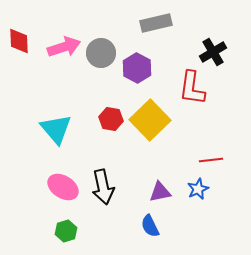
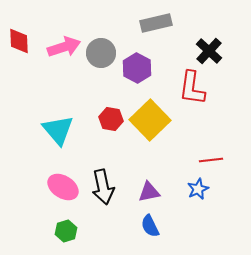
black cross: moved 4 px left, 1 px up; rotated 16 degrees counterclockwise
cyan triangle: moved 2 px right, 1 px down
purple triangle: moved 11 px left
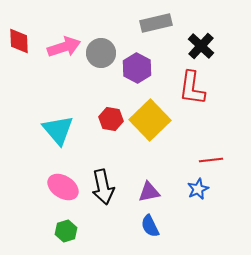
black cross: moved 8 px left, 5 px up
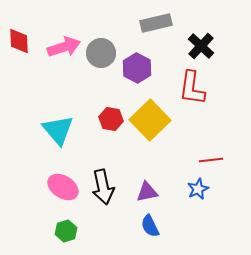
purple triangle: moved 2 px left
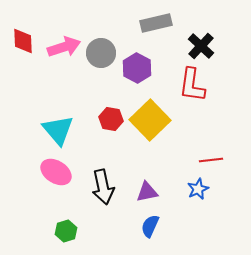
red diamond: moved 4 px right
red L-shape: moved 3 px up
pink ellipse: moved 7 px left, 15 px up
blue semicircle: rotated 50 degrees clockwise
